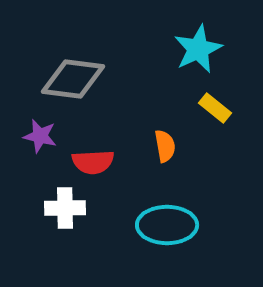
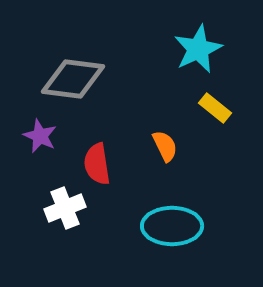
purple star: rotated 12 degrees clockwise
orange semicircle: rotated 16 degrees counterclockwise
red semicircle: moved 4 px right, 2 px down; rotated 84 degrees clockwise
white cross: rotated 21 degrees counterclockwise
cyan ellipse: moved 5 px right, 1 px down
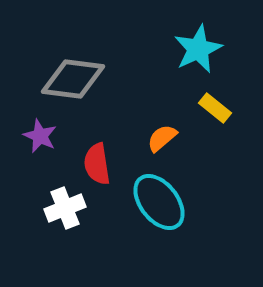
orange semicircle: moved 3 px left, 8 px up; rotated 104 degrees counterclockwise
cyan ellipse: moved 13 px left, 24 px up; rotated 52 degrees clockwise
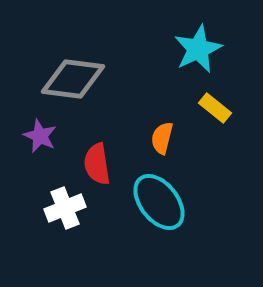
orange semicircle: rotated 36 degrees counterclockwise
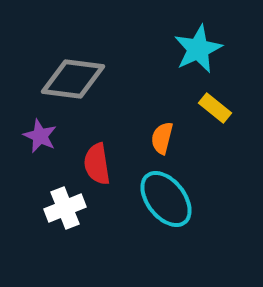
cyan ellipse: moved 7 px right, 3 px up
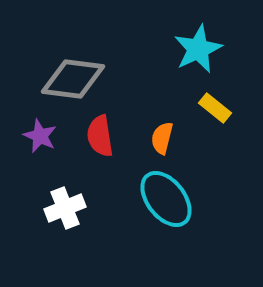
red semicircle: moved 3 px right, 28 px up
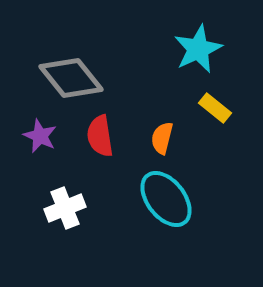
gray diamond: moved 2 px left, 1 px up; rotated 44 degrees clockwise
